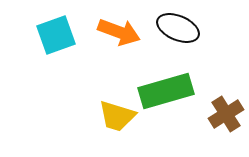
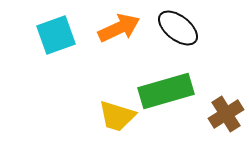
black ellipse: rotated 15 degrees clockwise
orange arrow: moved 4 px up; rotated 45 degrees counterclockwise
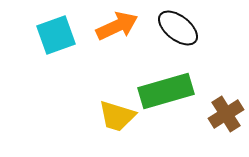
orange arrow: moved 2 px left, 2 px up
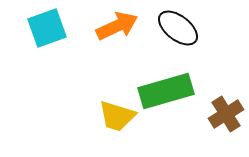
cyan square: moved 9 px left, 7 px up
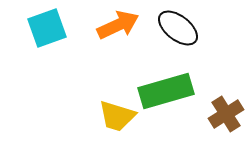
orange arrow: moved 1 px right, 1 px up
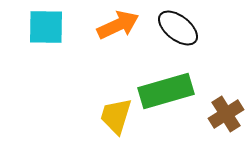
cyan square: moved 1 px left, 1 px up; rotated 21 degrees clockwise
yellow trapezoid: moved 1 px left; rotated 90 degrees clockwise
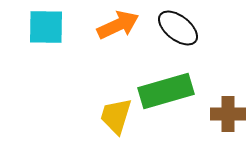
brown cross: moved 2 px right; rotated 32 degrees clockwise
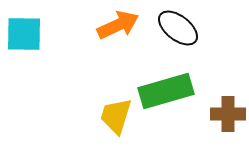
cyan square: moved 22 px left, 7 px down
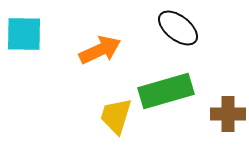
orange arrow: moved 18 px left, 25 px down
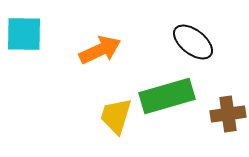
black ellipse: moved 15 px right, 14 px down
green rectangle: moved 1 px right, 5 px down
brown cross: rotated 8 degrees counterclockwise
